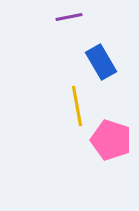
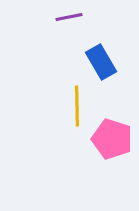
yellow line: rotated 9 degrees clockwise
pink pentagon: moved 1 px right, 1 px up
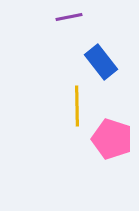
blue rectangle: rotated 8 degrees counterclockwise
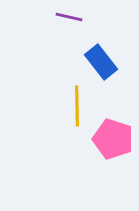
purple line: rotated 24 degrees clockwise
pink pentagon: moved 1 px right
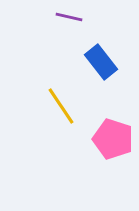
yellow line: moved 16 px left; rotated 33 degrees counterclockwise
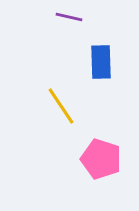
blue rectangle: rotated 36 degrees clockwise
pink pentagon: moved 12 px left, 20 px down
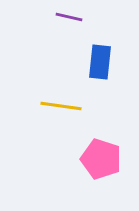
blue rectangle: moved 1 px left; rotated 8 degrees clockwise
yellow line: rotated 48 degrees counterclockwise
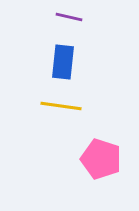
blue rectangle: moved 37 px left
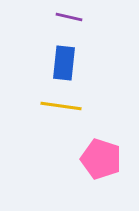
blue rectangle: moved 1 px right, 1 px down
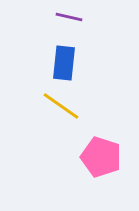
yellow line: rotated 27 degrees clockwise
pink pentagon: moved 2 px up
